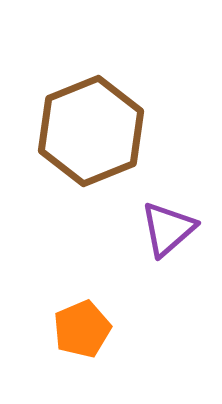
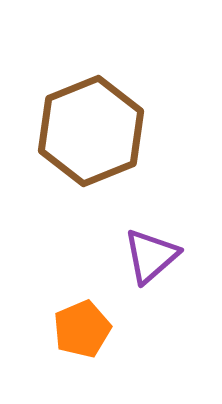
purple triangle: moved 17 px left, 27 px down
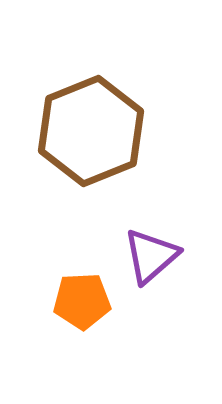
orange pentagon: moved 28 px up; rotated 20 degrees clockwise
